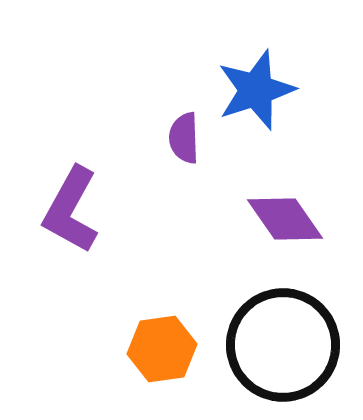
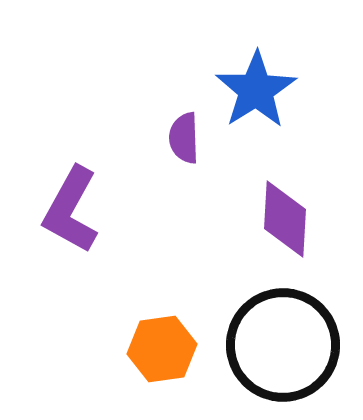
blue star: rotated 14 degrees counterclockwise
purple diamond: rotated 38 degrees clockwise
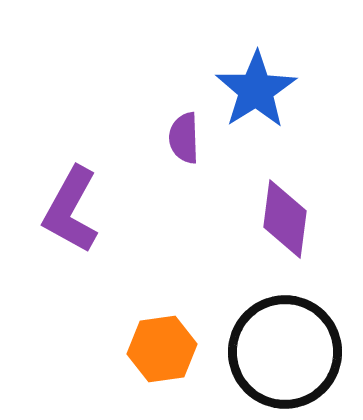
purple diamond: rotated 4 degrees clockwise
black circle: moved 2 px right, 7 px down
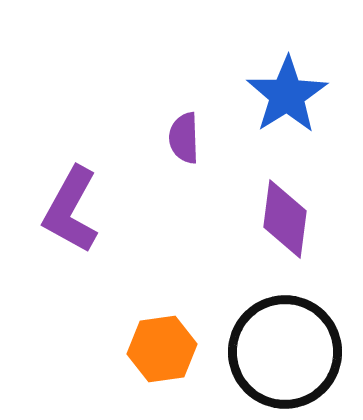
blue star: moved 31 px right, 5 px down
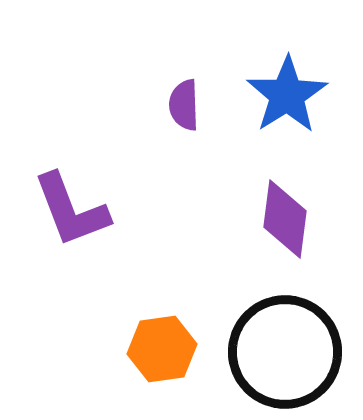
purple semicircle: moved 33 px up
purple L-shape: rotated 50 degrees counterclockwise
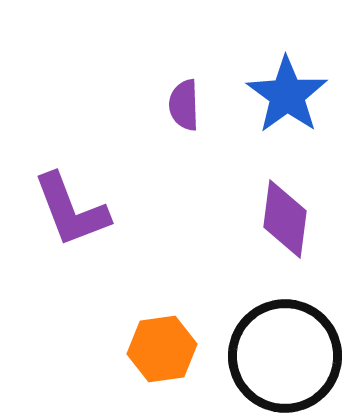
blue star: rotated 4 degrees counterclockwise
black circle: moved 4 px down
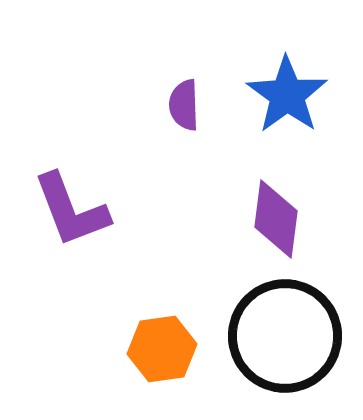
purple diamond: moved 9 px left
black circle: moved 20 px up
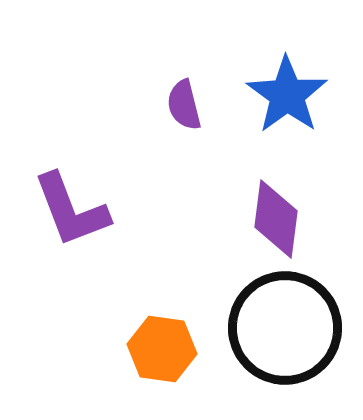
purple semicircle: rotated 12 degrees counterclockwise
black circle: moved 8 px up
orange hexagon: rotated 16 degrees clockwise
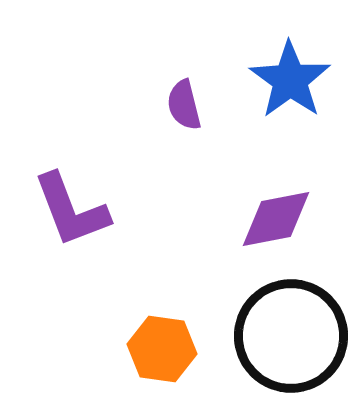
blue star: moved 3 px right, 15 px up
purple diamond: rotated 72 degrees clockwise
black circle: moved 6 px right, 8 px down
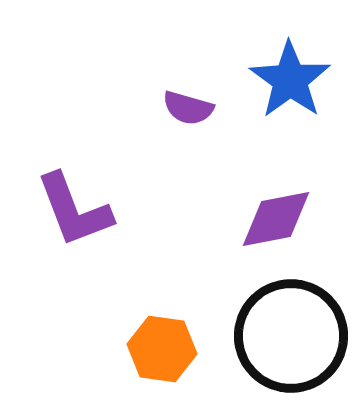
purple semicircle: moved 4 px right, 3 px down; rotated 60 degrees counterclockwise
purple L-shape: moved 3 px right
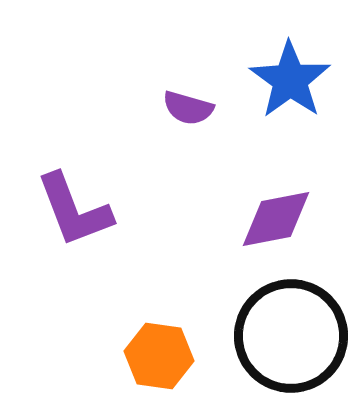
orange hexagon: moved 3 px left, 7 px down
